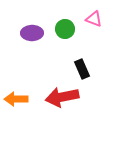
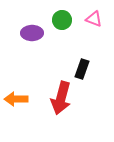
green circle: moved 3 px left, 9 px up
black rectangle: rotated 42 degrees clockwise
red arrow: moved 1 px left, 1 px down; rotated 64 degrees counterclockwise
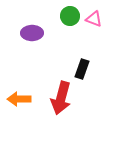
green circle: moved 8 px right, 4 px up
orange arrow: moved 3 px right
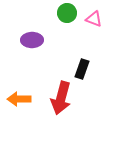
green circle: moved 3 px left, 3 px up
purple ellipse: moved 7 px down
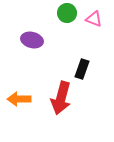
purple ellipse: rotated 15 degrees clockwise
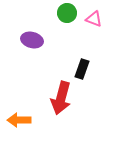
orange arrow: moved 21 px down
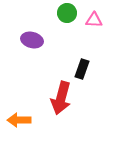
pink triangle: moved 1 px down; rotated 18 degrees counterclockwise
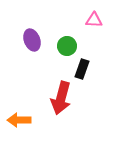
green circle: moved 33 px down
purple ellipse: rotated 55 degrees clockwise
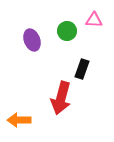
green circle: moved 15 px up
